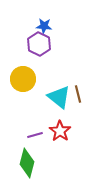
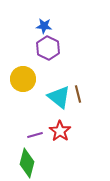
purple hexagon: moved 9 px right, 4 px down
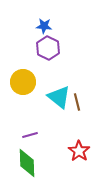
yellow circle: moved 3 px down
brown line: moved 1 px left, 8 px down
red star: moved 19 px right, 20 px down
purple line: moved 5 px left
green diamond: rotated 16 degrees counterclockwise
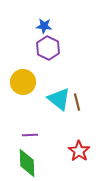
cyan triangle: moved 2 px down
purple line: rotated 14 degrees clockwise
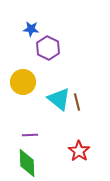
blue star: moved 13 px left, 3 px down
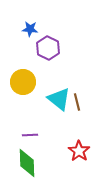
blue star: moved 1 px left
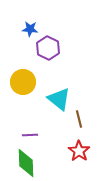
brown line: moved 2 px right, 17 px down
green diamond: moved 1 px left
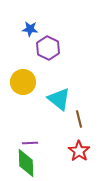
purple line: moved 8 px down
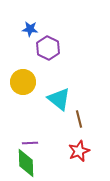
red star: rotated 15 degrees clockwise
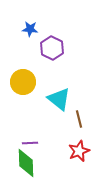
purple hexagon: moved 4 px right
